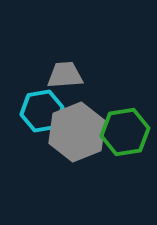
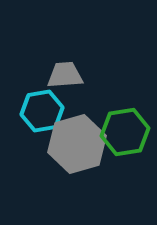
gray hexagon: moved 12 px down; rotated 6 degrees clockwise
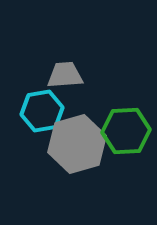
green hexagon: moved 1 px right, 1 px up; rotated 6 degrees clockwise
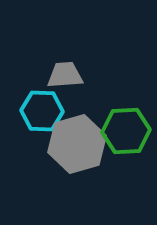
cyan hexagon: rotated 12 degrees clockwise
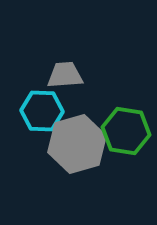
green hexagon: rotated 12 degrees clockwise
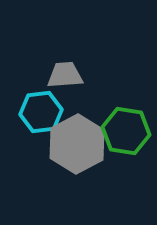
cyan hexagon: moved 1 px left, 1 px down; rotated 9 degrees counterclockwise
gray hexagon: rotated 12 degrees counterclockwise
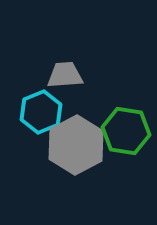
cyan hexagon: rotated 15 degrees counterclockwise
gray hexagon: moved 1 px left, 1 px down
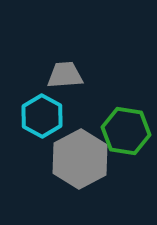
cyan hexagon: moved 1 px right, 4 px down; rotated 9 degrees counterclockwise
gray hexagon: moved 4 px right, 14 px down
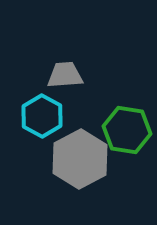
green hexagon: moved 1 px right, 1 px up
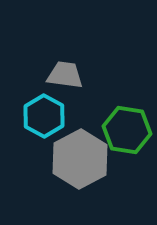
gray trapezoid: rotated 12 degrees clockwise
cyan hexagon: moved 2 px right
